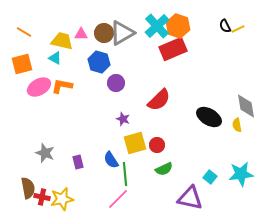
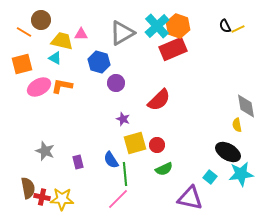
brown circle: moved 63 px left, 13 px up
black ellipse: moved 19 px right, 35 px down
gray star: moved 2 px up
yellow star: rotated 15 degrees clockwise
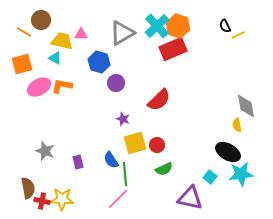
yellow line: moved 6 px down
red cross: moved 4 px down
